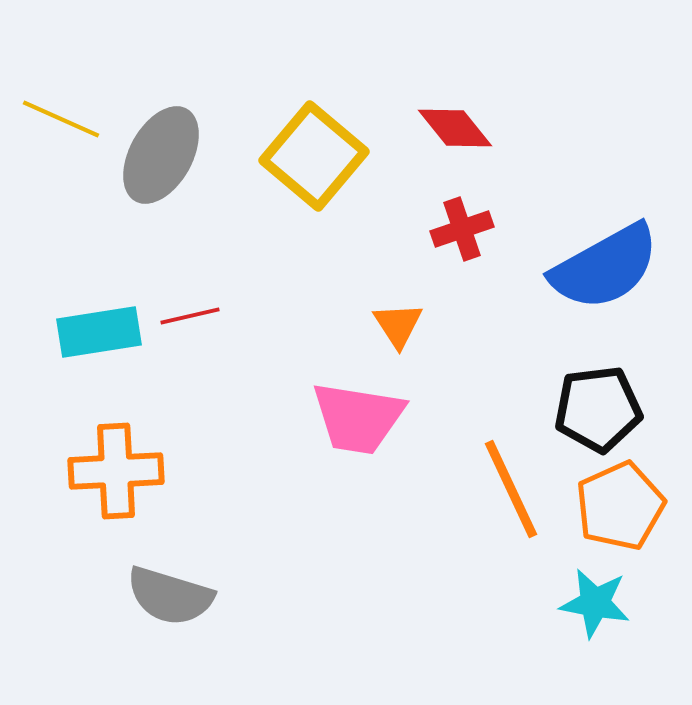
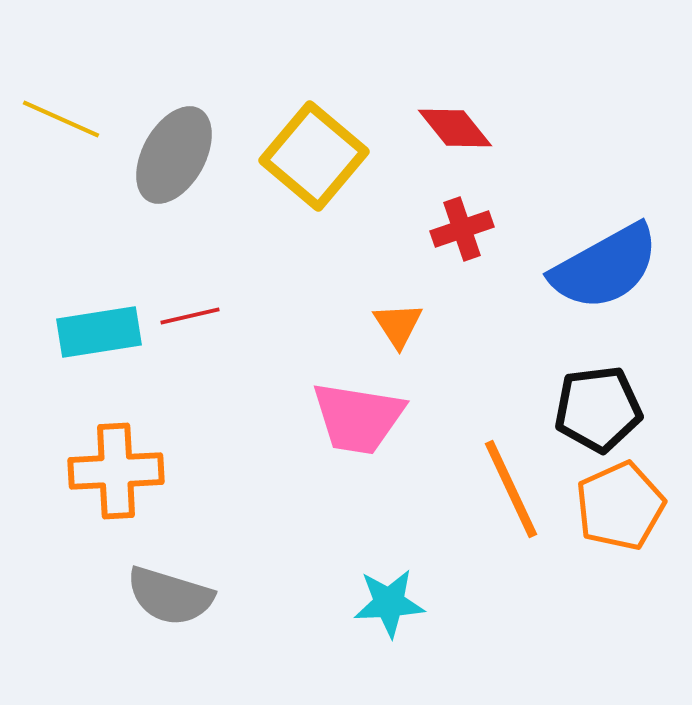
gray ellipse: moved 13 px right
cyan star: moved 206 px left; rotated 14 degrees counterclockwise
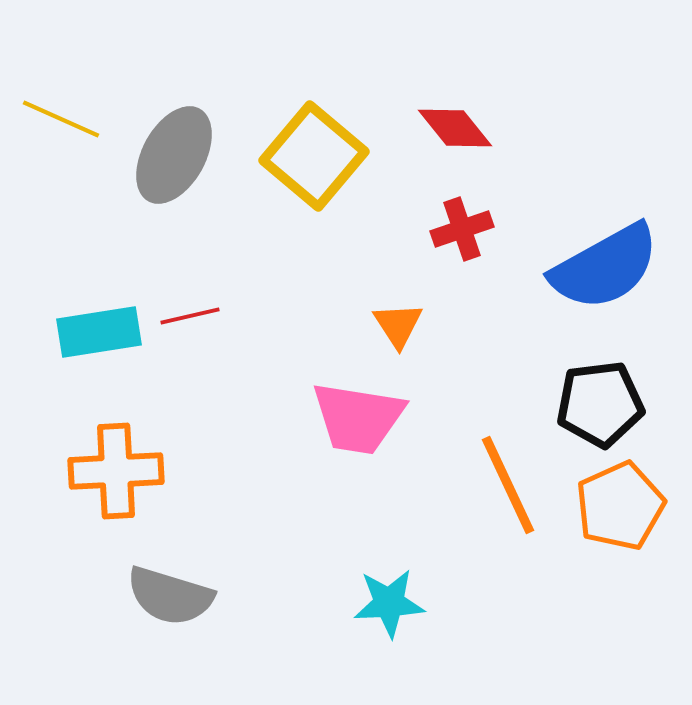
black pentagon: moved 2 px right, 5 px up
orange line: moved 3 px left, 4 px up
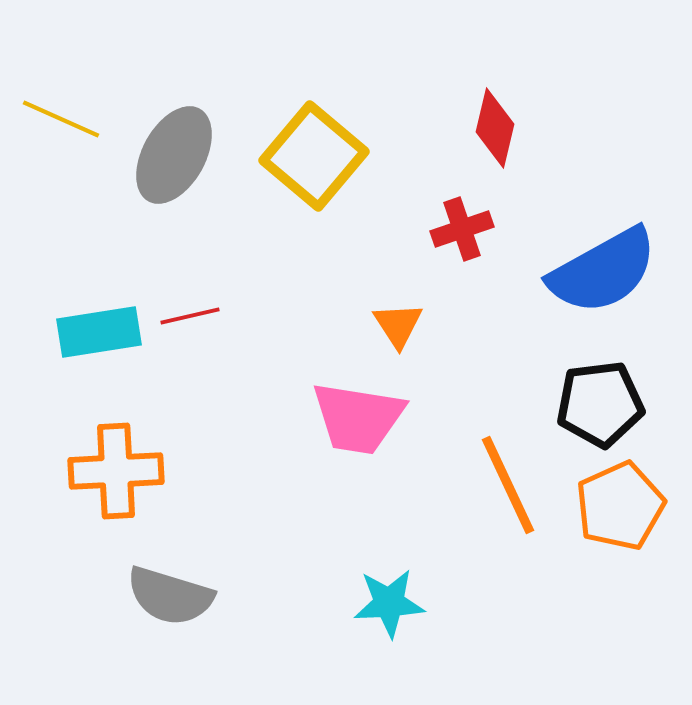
red diamond: moved 40 px right; rotated 52 degrees clockwise
blue semicircle: moved 2 px left, 4 px down
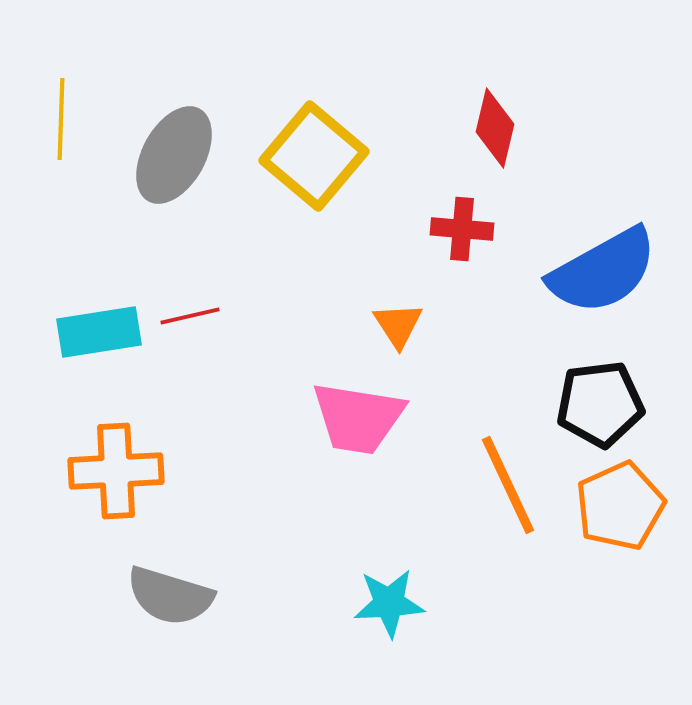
yellow line: rotated 68 degrees clockwise
red cross: rotated 24 degrees clockwise
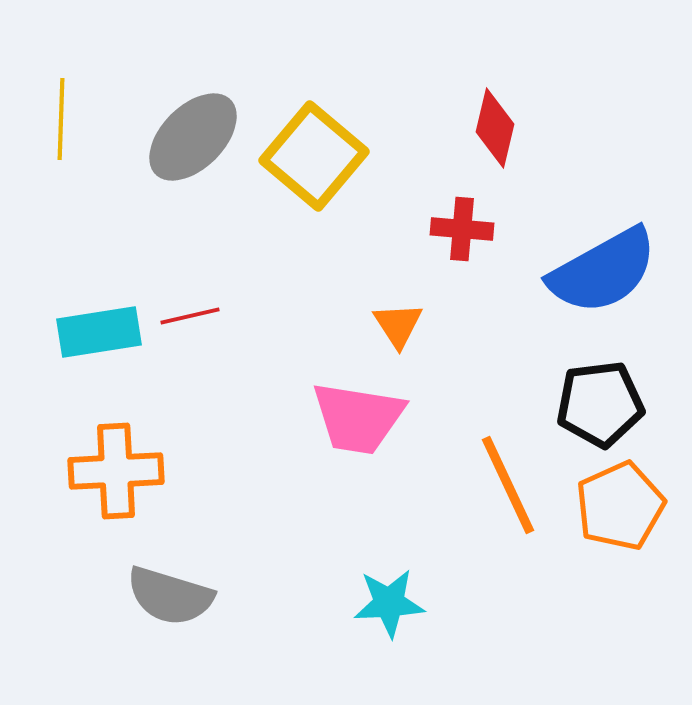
gray ellipse: moved 19 px right, 18 px up; rotated 16 degrees clockwise
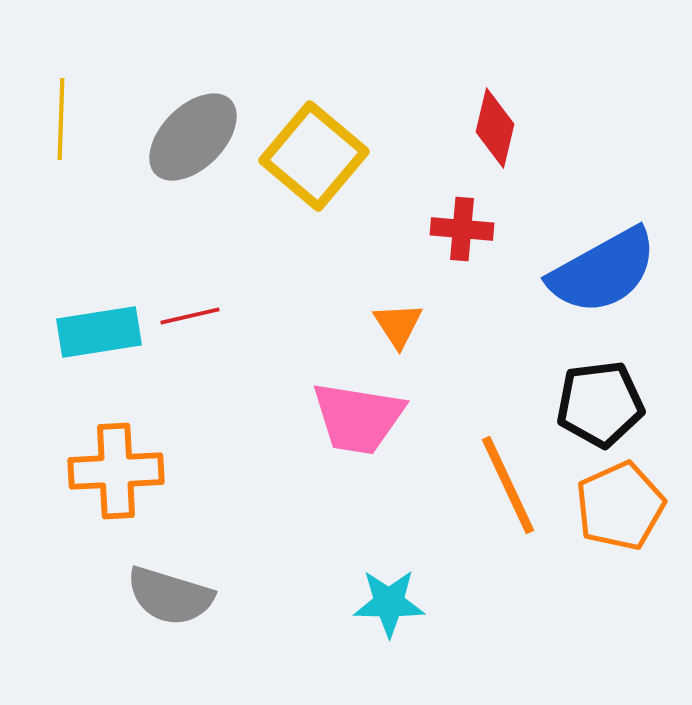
cyan star: rotated 4 degrees clockwise
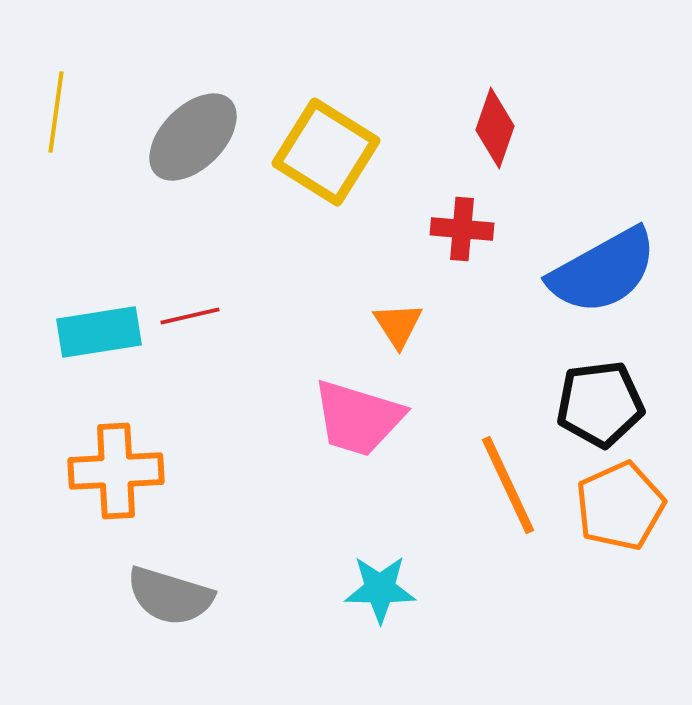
yellow line: moved 5 px left, 7 px up; rotated 6 degrees clockwise
red diamond: rotated 6 degrees clockwise
yellow square: moved 12 px right, 4 px up; rotated 8 degrees counterclockwise
pink trapezoid: rotated 8 degrees clockwise
cyan star: moved 9 px left, 14 px up
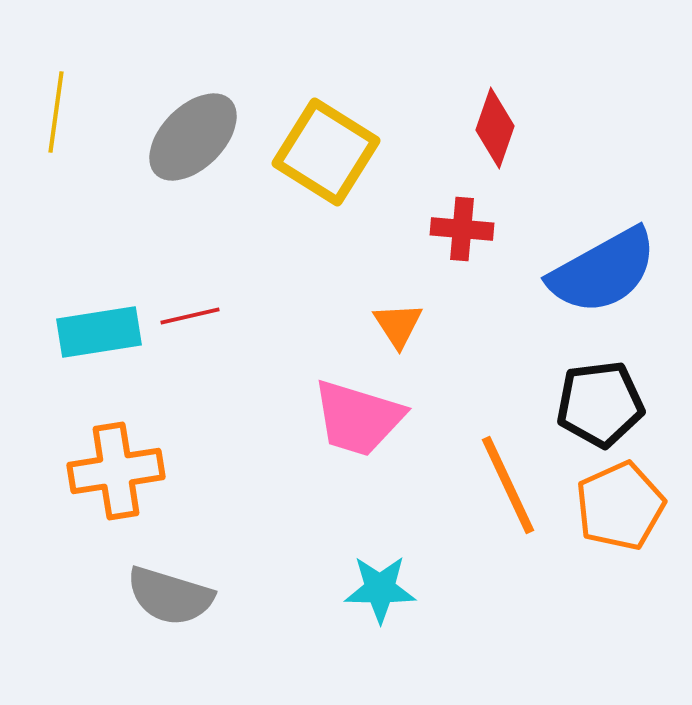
orange cross: rotated 6 degrees counterclockwise
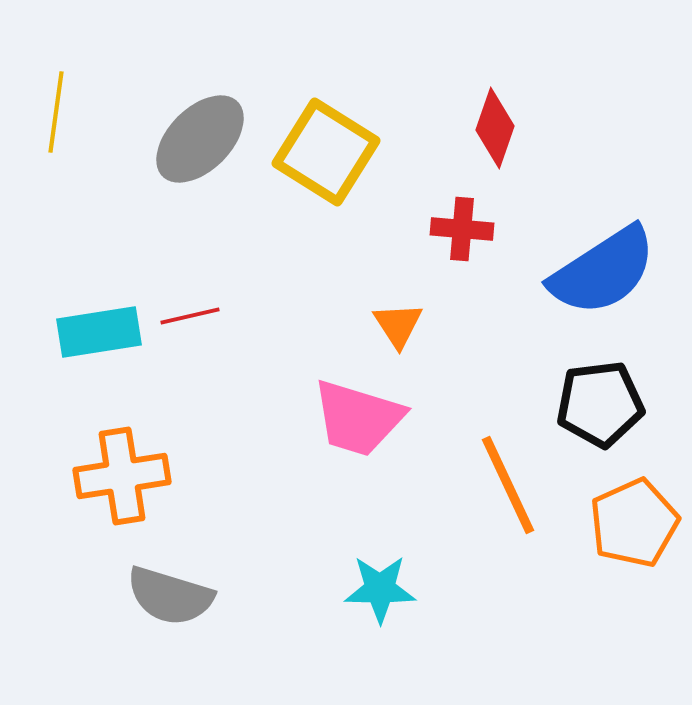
gray ellipse: moved 7 px right, 2 px down
blue semicircle: rotated 4 degrees counterclockwise
orange cross: moved 6 px right, 5 px down
orange pentagon: moved 14 px right, 17 px down
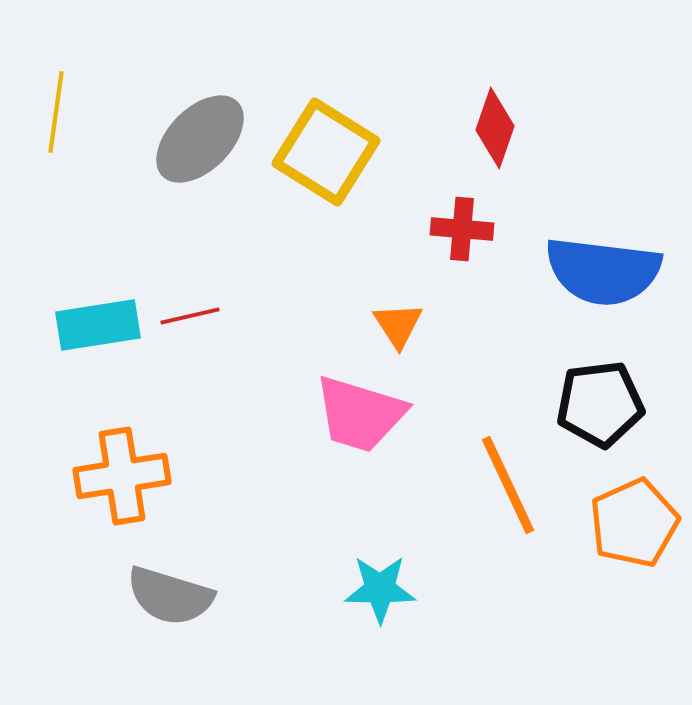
blue semicircle: rotated 40 degrees clockwise
cyan rectangle: moved 1 px left, 7 px up
pink trapezoid: moved 2 px right, 4 px up
